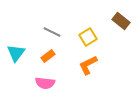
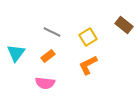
brown rectangle: moved 3 px right, 4 px down
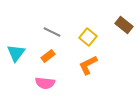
yellow square: rotated 18 degrees counterclockwise
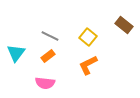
gray line: moved 2 px left, 4 px down
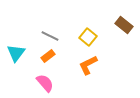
pink semicircle: rotated 138 degrees counterclockwise
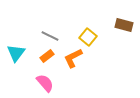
brown rectangle: rotated 24 degrees counterclockwise
orange rectangle: moved 1 px left
orange L-shape: moved 15 px left, 7 px up
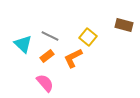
cyan triangle: moved 7 px right, 9 px up; rotated 24 degrees counterclockwise
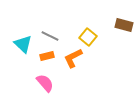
orange rectangle: rotated 24 degrees clockwise
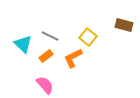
orange rectangle: moved 1 px left; rotated 24 degrees counterclockwise
pink semicircle: moved 2 px down
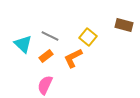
pink semicircle: rotated 114 degrees counterclockwise
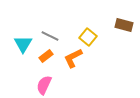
cyan triangle: rotated 18 degrees clockwise
pink semicircle: moved 1 px left
